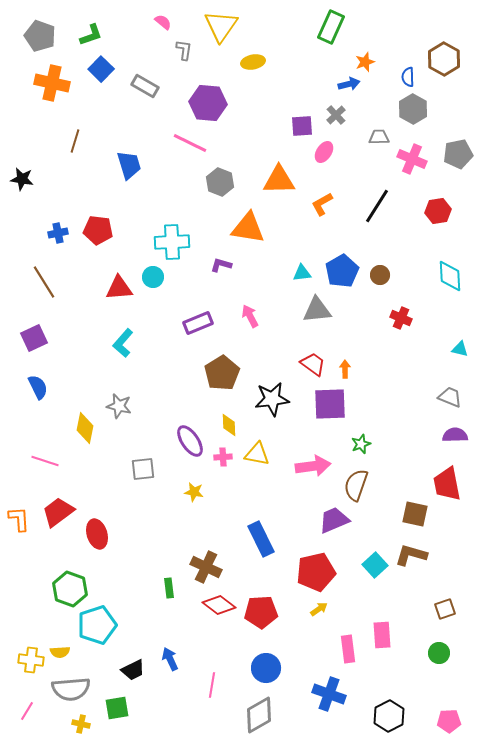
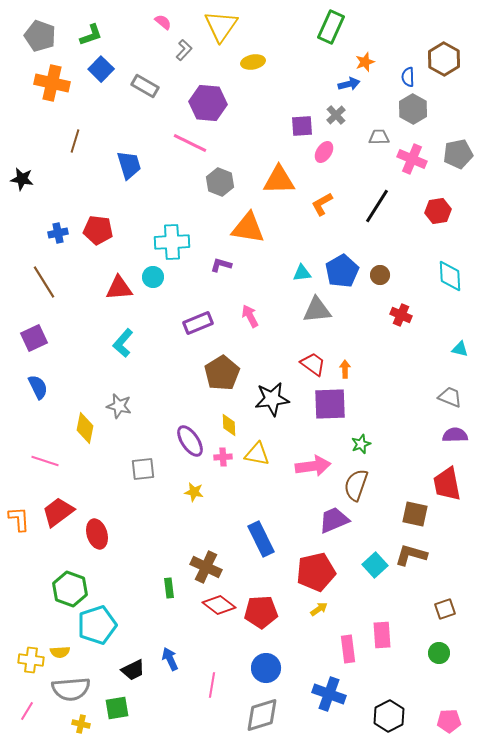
gray L-shape at (184, 50): rotated 35 degrees clockwise
red cross at (401, 318): moved 3 px up
gray diamond at (259, 715): moved 3 px right; rotated 12 degrees clockwise
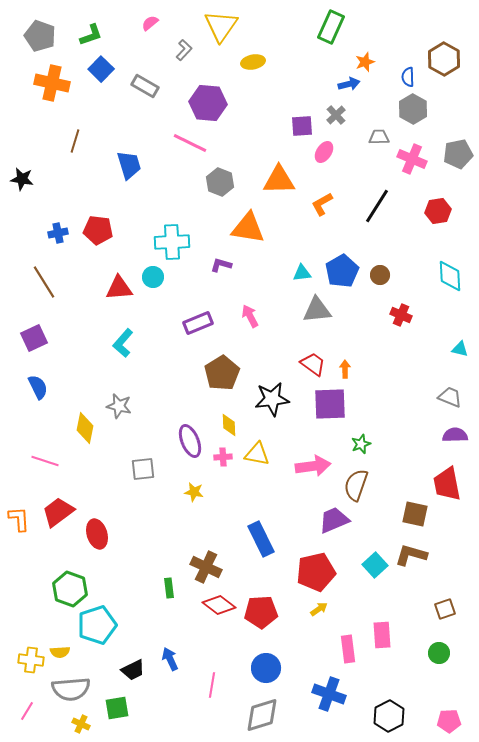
pink semicircle at (163, 22): moved 13 px left, 1 px down; rotated 78 degrees counterclockwise
purple ellipse at (190, 441): rotated 12 degrees clockwise
yellow cross at (81, 724): rotated 12 degrees clockwise
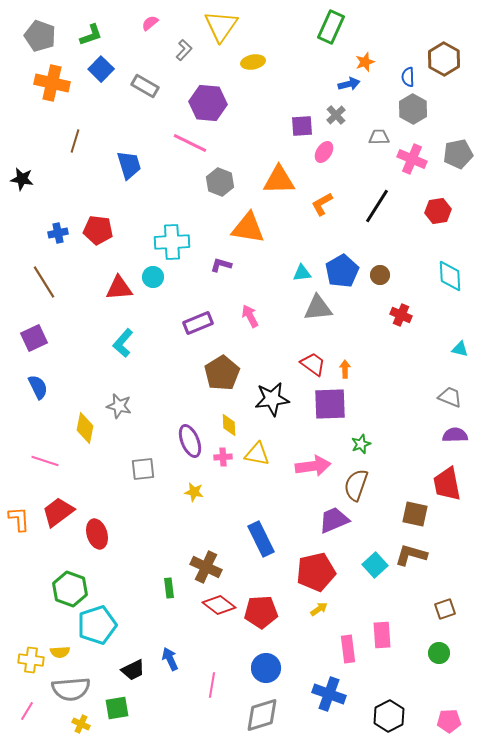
gray triangle at (317, 310): moved 1 px right, 2 px up
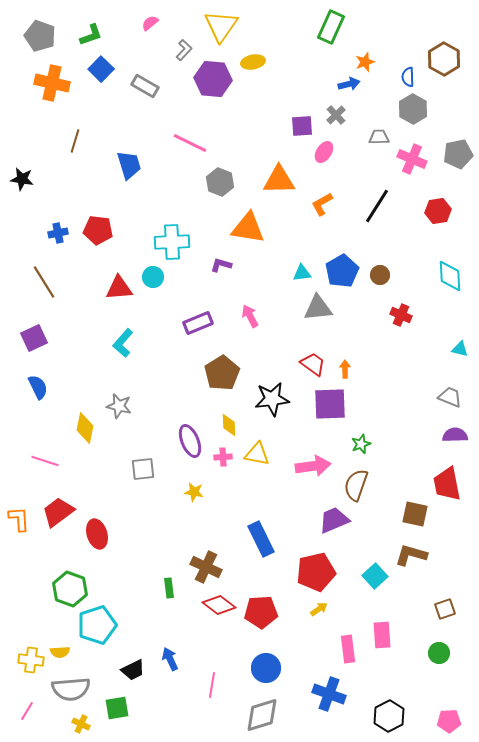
purple hexagon at (208, 103): moved 5 px right, 24 px up
cyan square at (375, 565): moved 11 px down
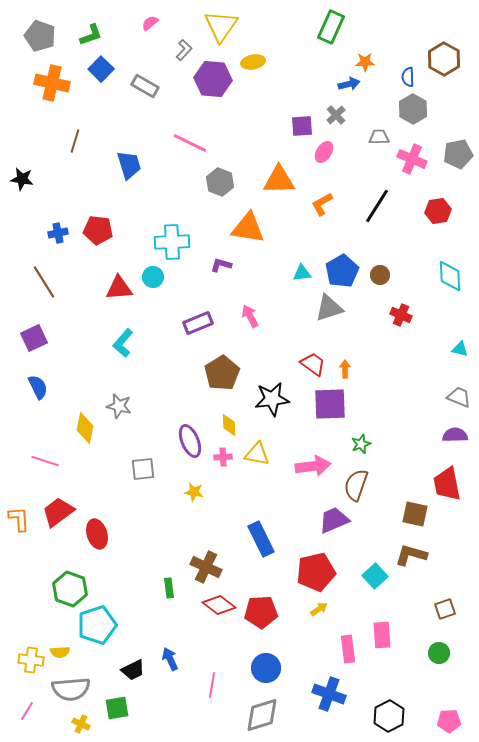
orange star at (365, 62): rotated 18 degrees clockwise
gray triangle at (318, 308): moved 11 px right; rotated 12 degrees counterclockwise
gray trapezoid at (450, 397): moved 9 px right
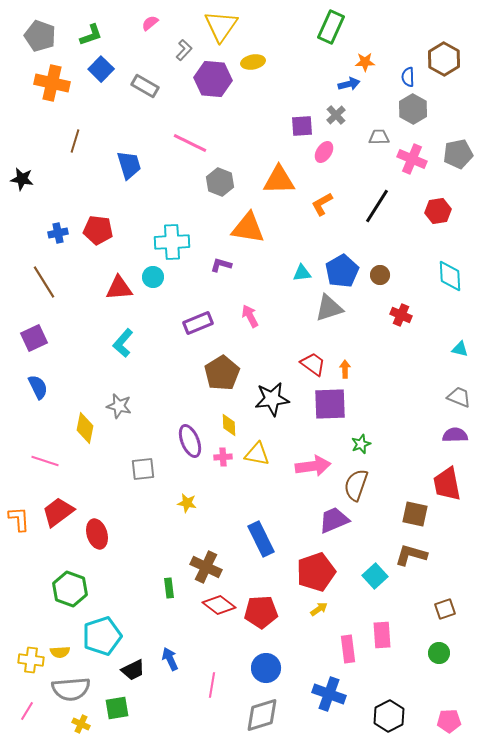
yellow star at (194, 492): moved 7 px left, 11 px down
red pentagon at (316, 572): rotated 6 degrees counterclockwise
cyan pentagon at (97, 625): moved 5 px right, 11 px down
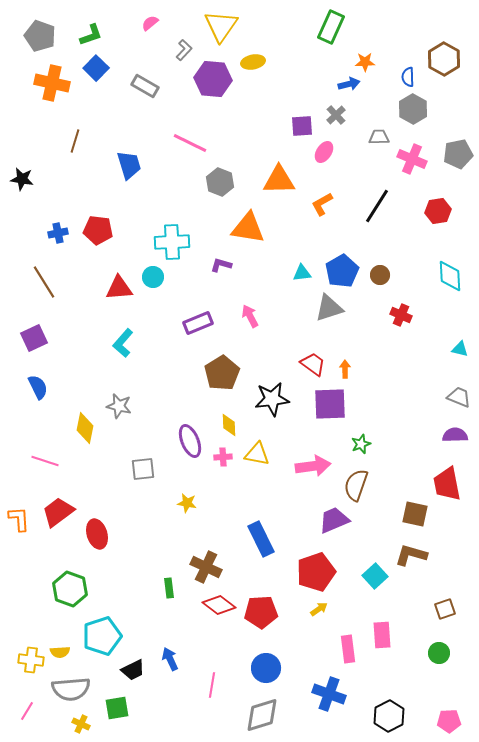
blue square at (101, 69): moved 5 px left, 1 px up
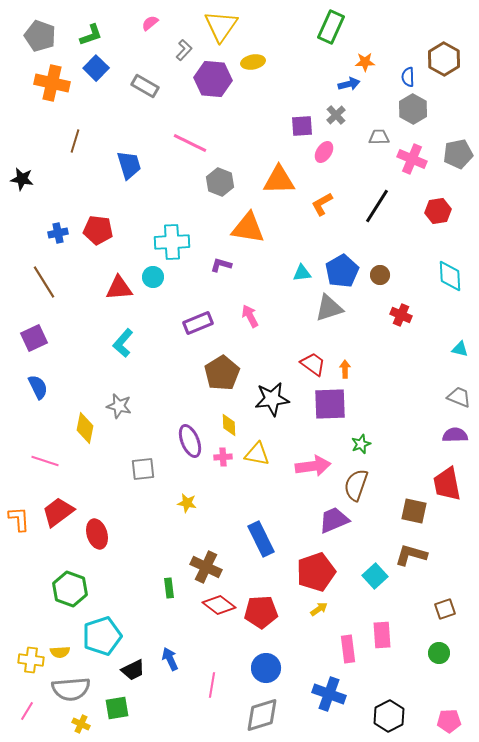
brown square at (415, 514): moved 1 px left, 3 px up
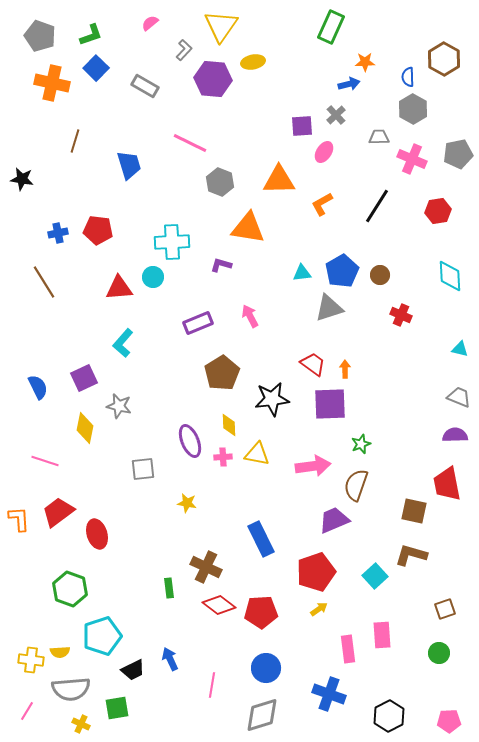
purple square at (34, 338): moved 50 px right, 40 px down
